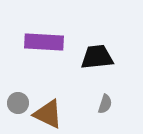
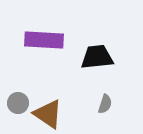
purple rectangle: moved 2 px up
brown triangle: rotated 8 degrees clockwise
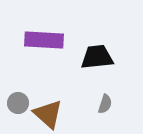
brown triangle: rotated 8 degrees clockwise
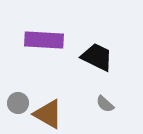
black trapezoid: rotated 32 degrees clockwise
gray semicircle: rotated 114 degrees clockwise
brown triangle: rotated 12 degrees counterclockwise
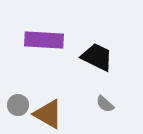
gray circle: moved 2 px down
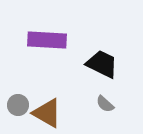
purple rectangle: moved 3 px right
black trapezoid: moved 5 px right, 7 px down
brown triangle: moved 1 px left, 1 px up
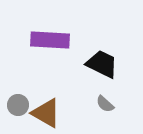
purple rectangle: moved 3 px right
brown triangle: moved 1 px left
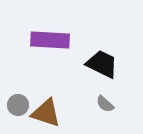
brown triangle: rotated 12 degrees counterclockwise
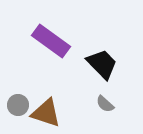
purple rectangle: moved 1 px right, 1 px down; rotated 33 degrees clockwise
black trapezoid: rotated 20 degrees clockwise
